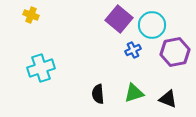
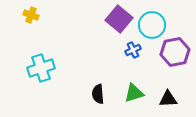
black triangle: rotated 24 degrees counterclockwise
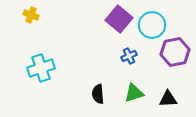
blue cross: moved 4 px left, 6 px down
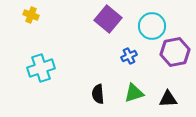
purple square: moved 11 px left
cyan circle: moved 1 px down
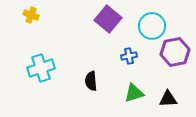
blue cross: rotated 14 degrees clockwise
black semicircle: moved 7 px left, 13 px up
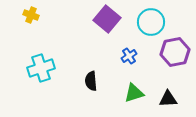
purple square: moved 1 px left
cyan circle: moved 1 px left, 4 px up
blue cross: rotated 21 degrees counterclockwise
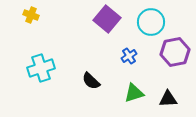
black semicircle: rotated 42 degrees counterclockwise
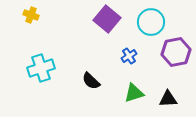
purple hexagon: moved 1 px right
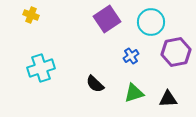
purple square: rotated 16 degrees clockwise
blue cross: moved 2 px right
black semicircle: moved 4 px right, 3 px down
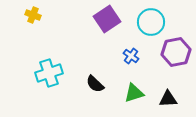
yellow cross: moved 2 px right
blue cross: rotated 21 degrees counterclockwise
cyan cross: moved 8 px right, 5 px down
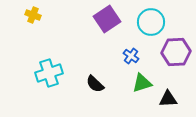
purple hexagon: rotated 8 degrees clockwise
green triangle: moved 8 px right, 10 px up
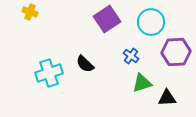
yellow cross: moved 3 px left, 3 px up
black semicircle: moved 10 px left, 20 px up
black triangle: moved 1 px left, 1 px up
